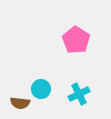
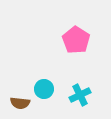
cyan circle: moved 3 px right
cyan cross: moved 1 px right, 1 px down
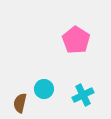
cyan cross: moved 3 px right
brown semicircle: rotated 96 degrees clockwise
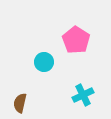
cyan circle: moved 27 px up
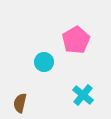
pink pentagon: rotated 8 degrees clockwise
cyan cross: rotated 25 degrees counterclockwise
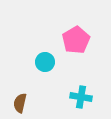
cyan circle: moved 1 px right
cyan cross: moved 2 px left, 2 px down; rotated 30 degrees counterclockwise
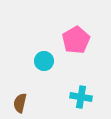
cyan circle: moved 1 px left, 1 px up
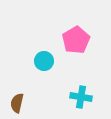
brown semicircle: moved 3 px left
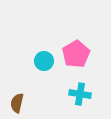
pink pentagon: moved 14 px down
cyan cross: moved 1 px left, 3 px up
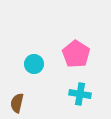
pink pentagon: rotated 8 degrees counterclockwise
cyan circle: moved 10 px left, 3 px down
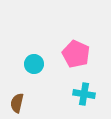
pink pentagon: rotated 8 degrees counterclockwise
cyan cross: moved 4 px right
